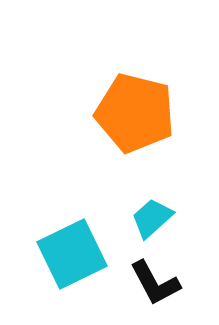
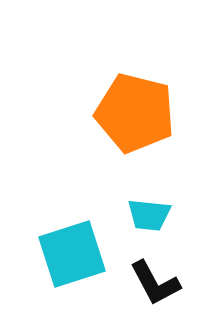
cyan trapezoid: moved 3 px left, 3 px up; rotated 132 degrees counterclockwise
cyan square: rotated 8 degrees clockwise
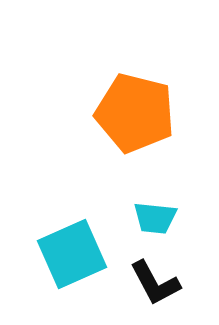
cyan trapezoid: moved 6 px right, 3 px down
cyan square: rotated 6 degrees counterclockwise
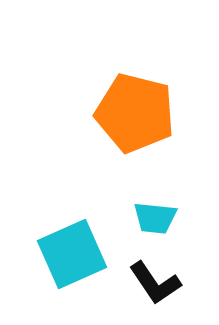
black L-shape: rotated 6 degrees counterclockwise
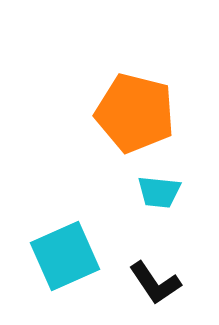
cyan trapezoid: moved 4 px right, 26 px up
cyan square: moved 7 px left, 2 px down
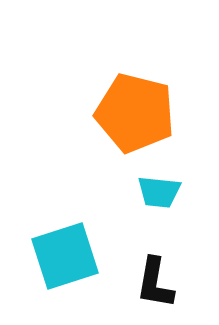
cyan square: rotated 6 degrees clockwise
black L-shape: rotated 44 degrees clockwise
